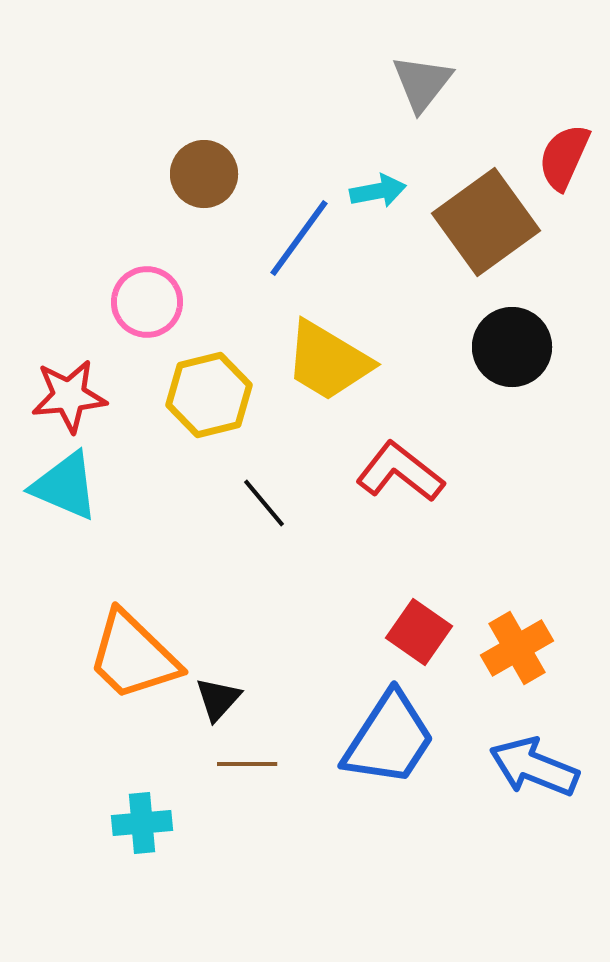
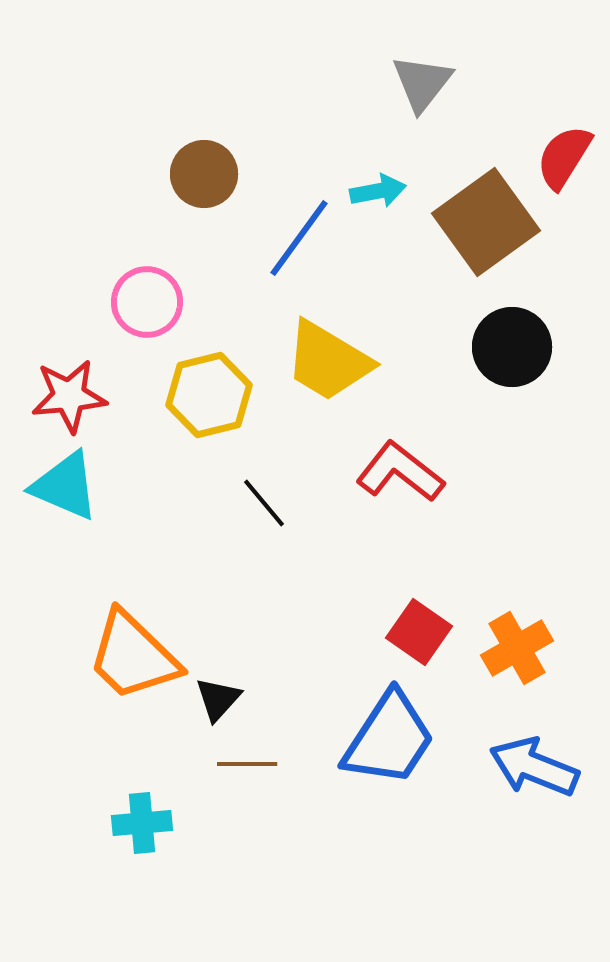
red semicircle: rotated 8 degrees clockwise
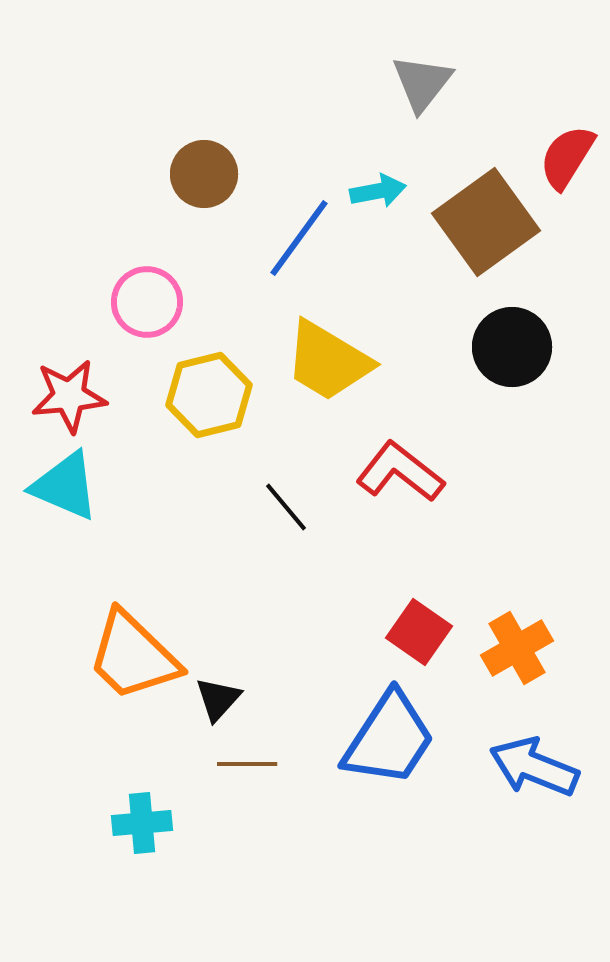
red semicircle: moved 3 px right
black line: moved 22 px right, 4 px down
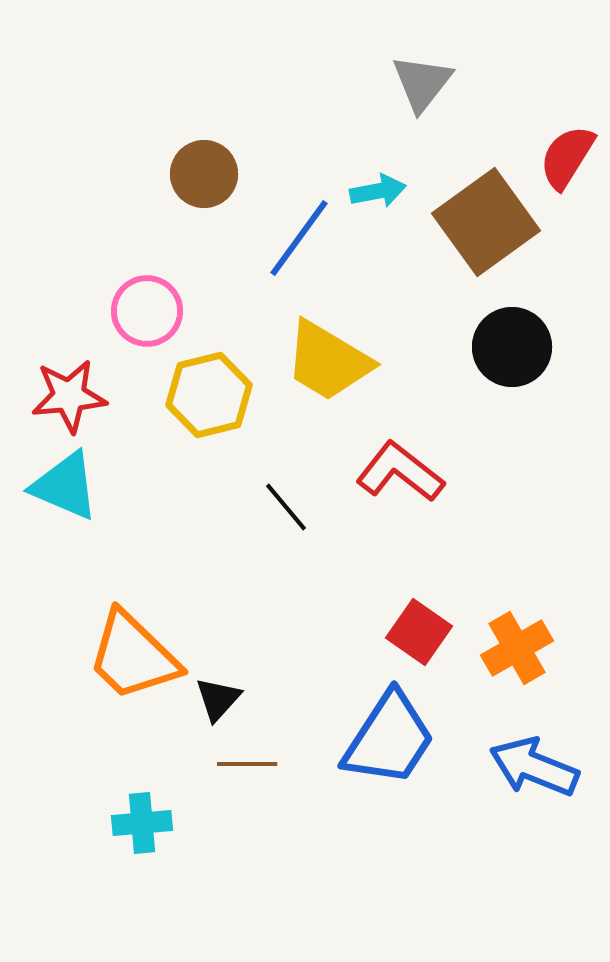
pink circle: moved 9 px down
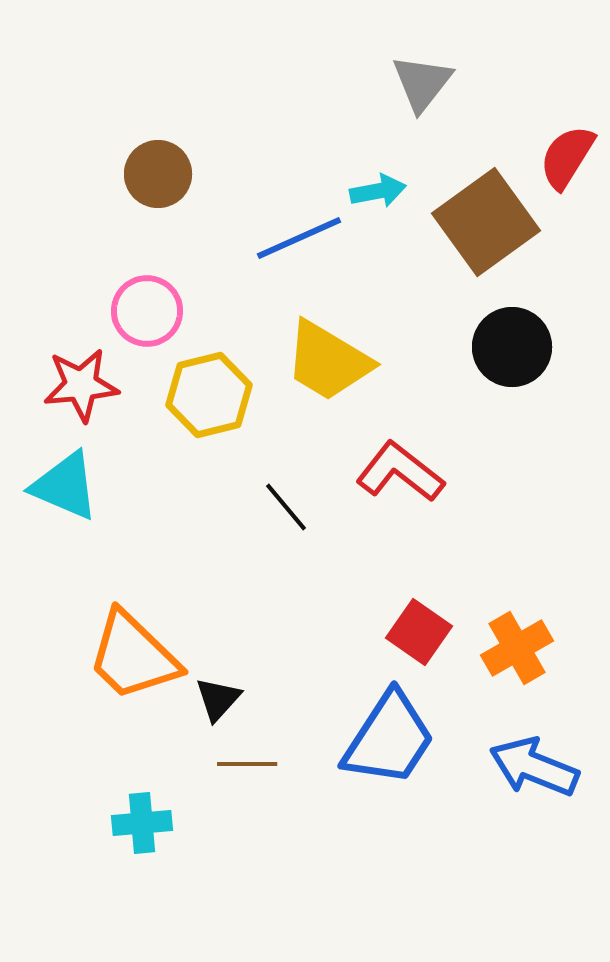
brown circle: moved 46 px left
blue line: rotated 30 degrees clockwise
red star: moved 12 px right, 11 px up
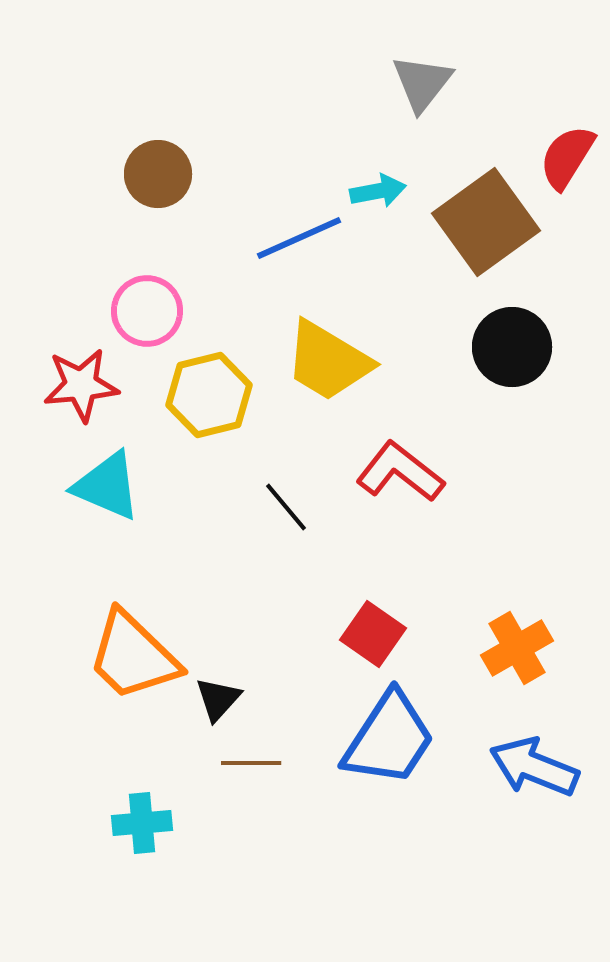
cyan triangle: moved 42 px right
red square: moved 46 px left, 2 px down
brown line: moved 4 px right, 1 px up
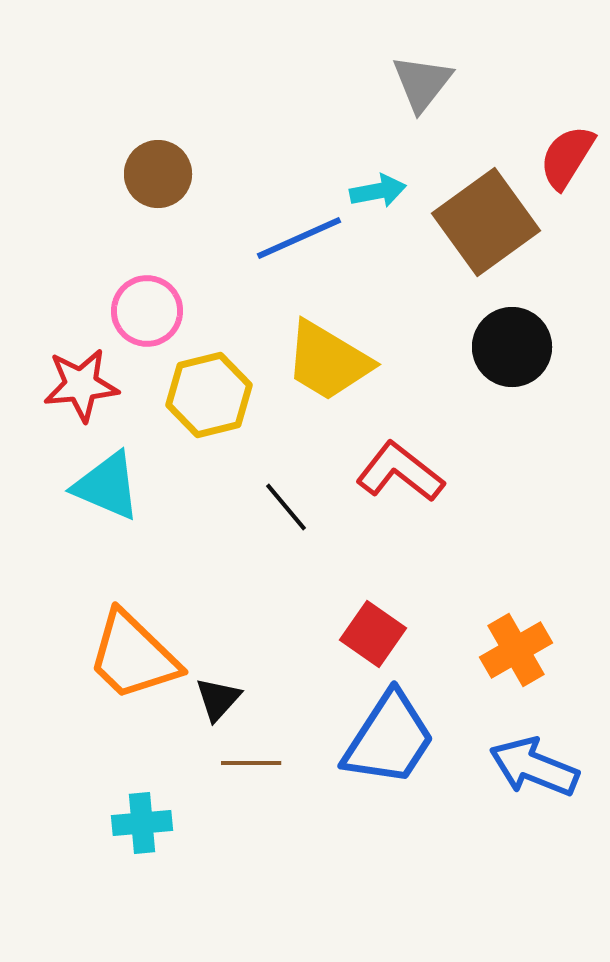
orange cross: moved 1 px left, 2 px down
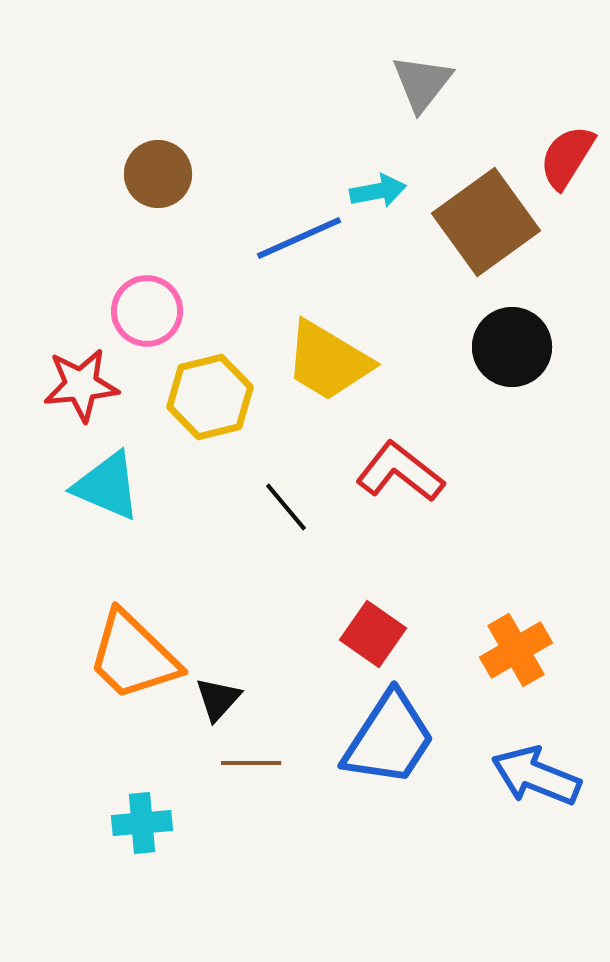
yellow hexagon: moved 1 px right, 2 px down
blue arrow: moved 2 px right, 9 px down
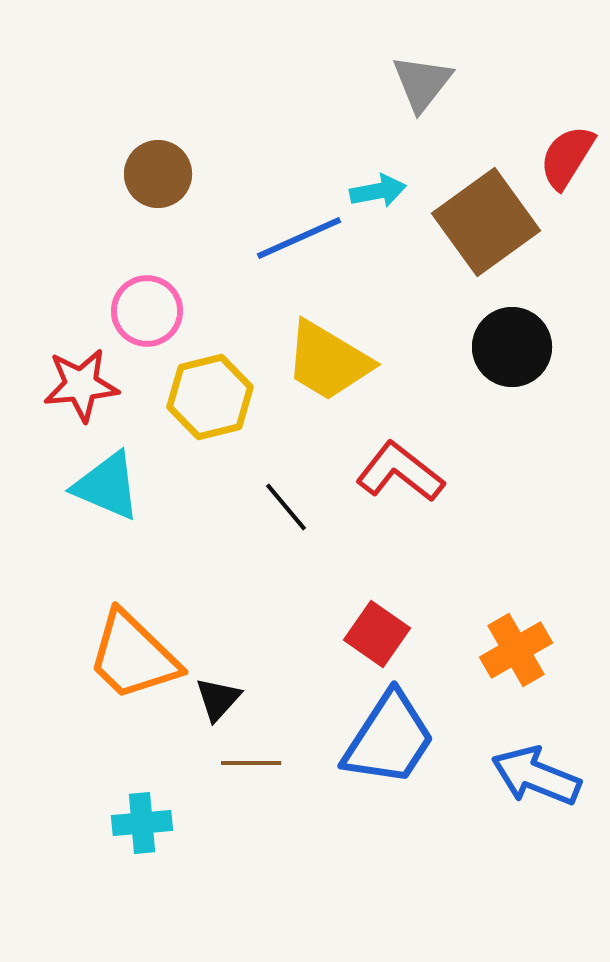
red square: moved 4 px right
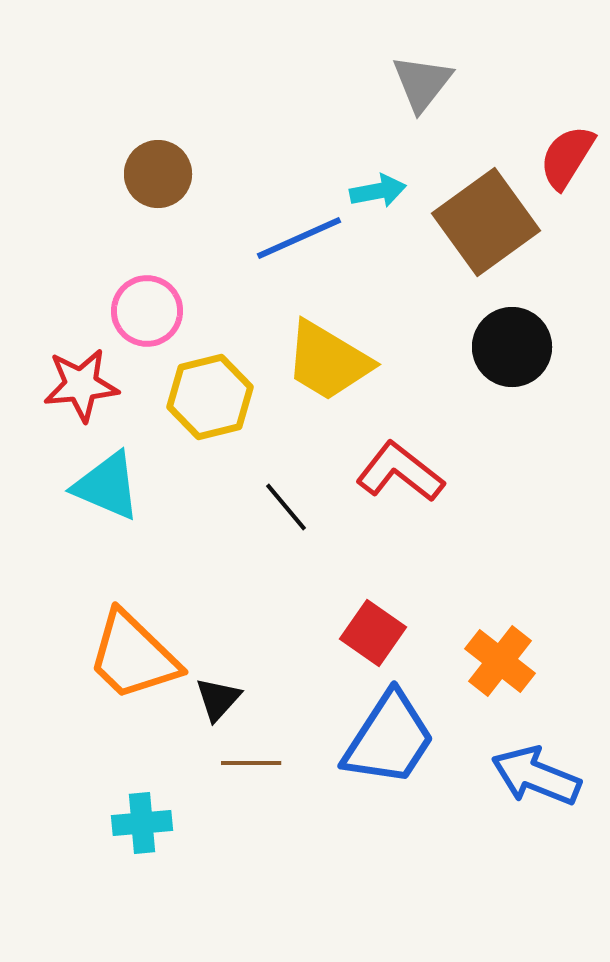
red square: moved 4 px left, 1 px up
orange cross: moved 16 px left, 11 px down; rotated 22 degrees counterclockwise
